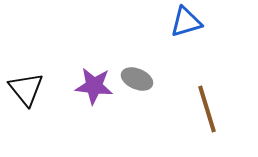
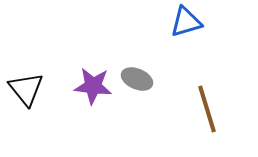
purple star: moved 1 px left
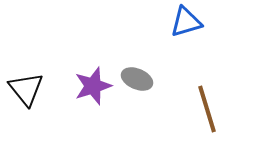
purple star: rotated 24 degrees counterclockwise
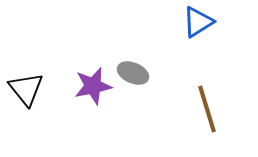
blue triangle: moved 12 px right; rotated 16 degrees counterclockwise
gray ellipse: moved 4 px left, 6 px up
purple star: rotated 6 degrees clockwise
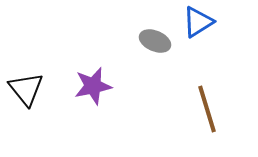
gray ellipse: moved 22 px right, 32 px up
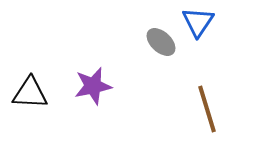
blue triangle: rotated 24 degrees counterclockwise
gray ellipse: moved 6 px right, 1 px down; rotated 20 degrees clockwise
black triangle: moved 4 px right, 4 px down; rotated 48 degrees counterclockwise
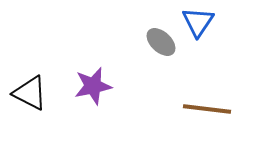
black triangle: rotated 24 degrees clockwise
brown line: rotated 66 degrees counterclockwise
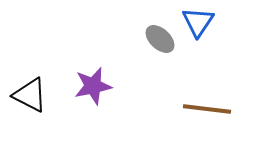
gray ellipse: moved 1 px left, 3 px up
black triangle: moved 2 px down
